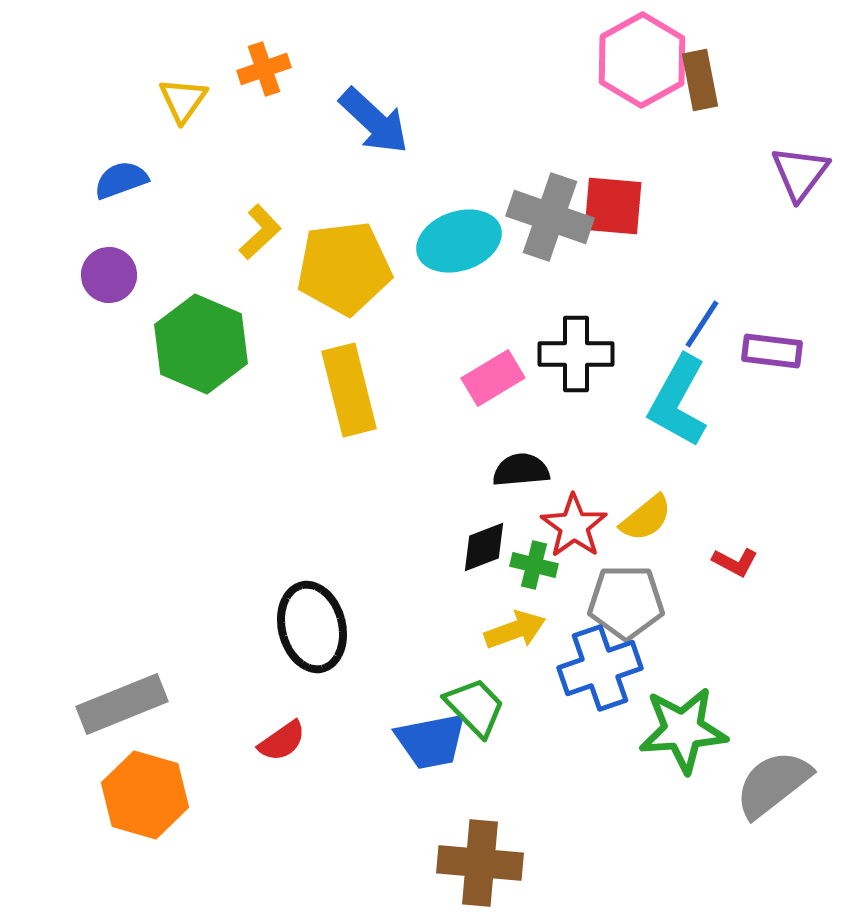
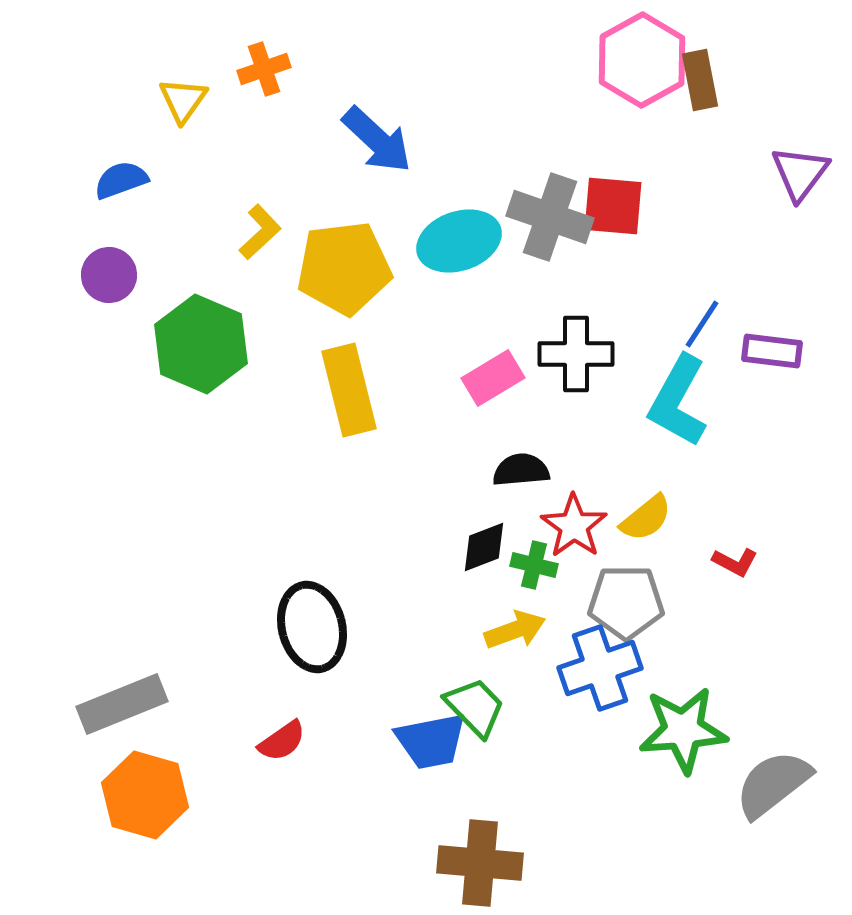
blue arrow: moved 3 px right, 19 px down
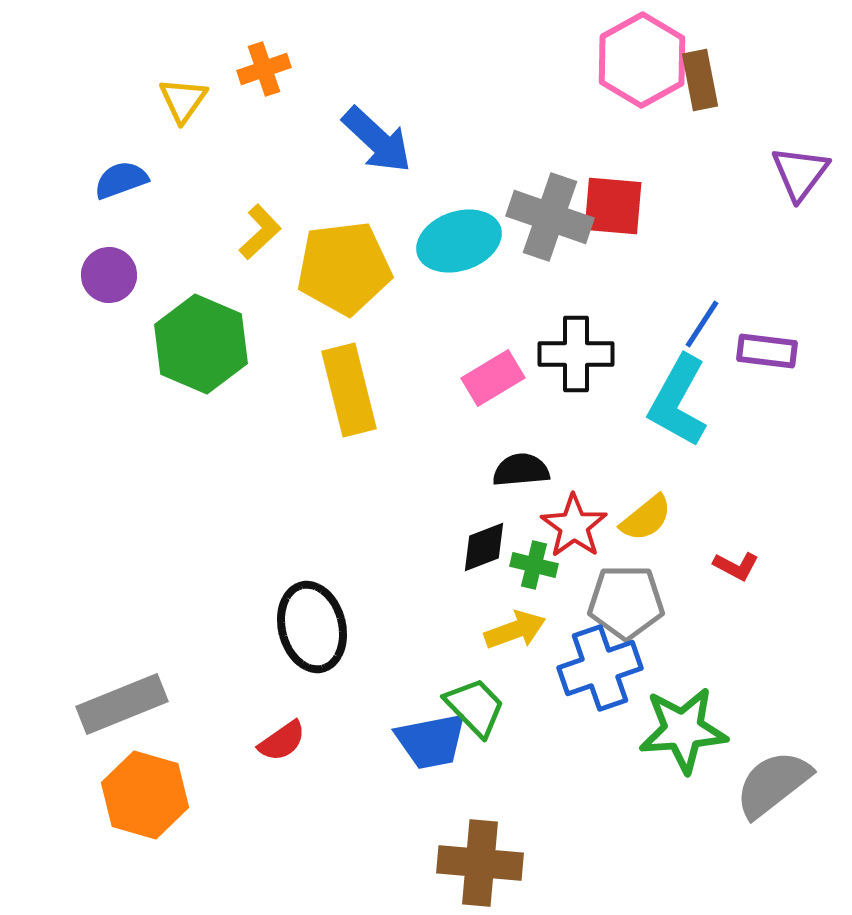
purple rectangle: moved 5 px left
red L-shape: moved 1 px right, 4 px down
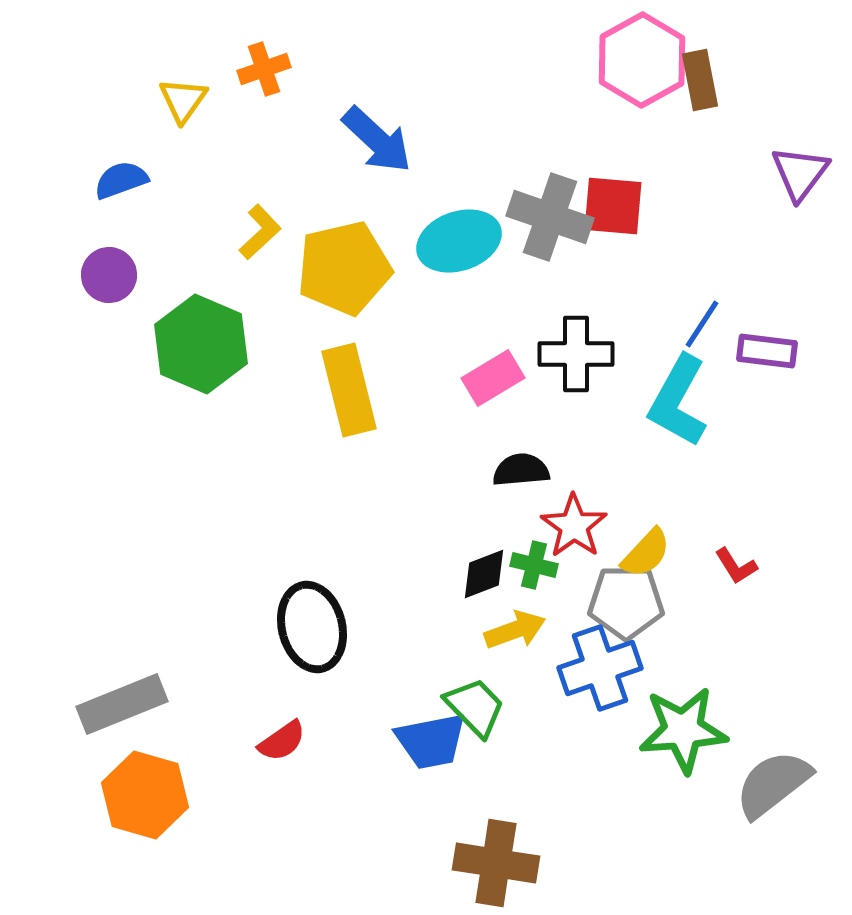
yellow pentagon: rotated 6 degrees counterclockwise
yellow semicircle: moved 35 px down; rotated 8 degrees counterclockwise
black diamond: moved 27 px down
red L-shape: rotated 30 degrees clockwise
brown cross: moved 16 px right; rotated 4 degrees clockwise
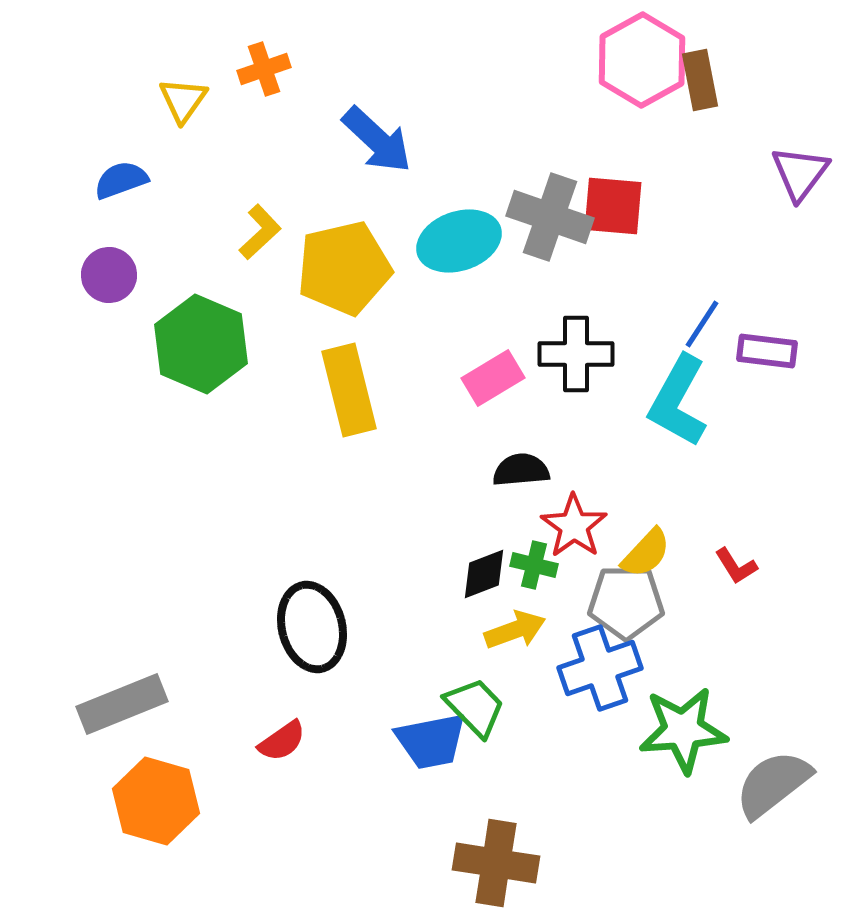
orange hexagon: moved 11 px right, 6 px down
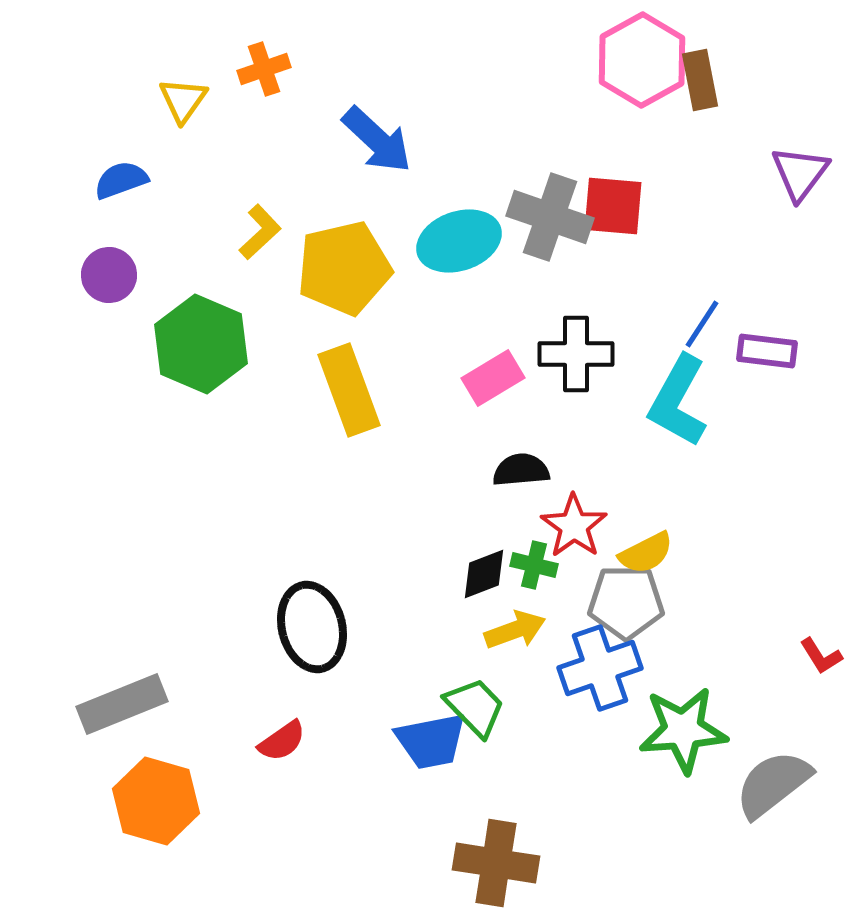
yellow rectangle: rotated 6 degrees counterclockwise
yellow semicircle: rotated 20 degrees clockwise
red L-shape: moved 85 px right, 90 px down
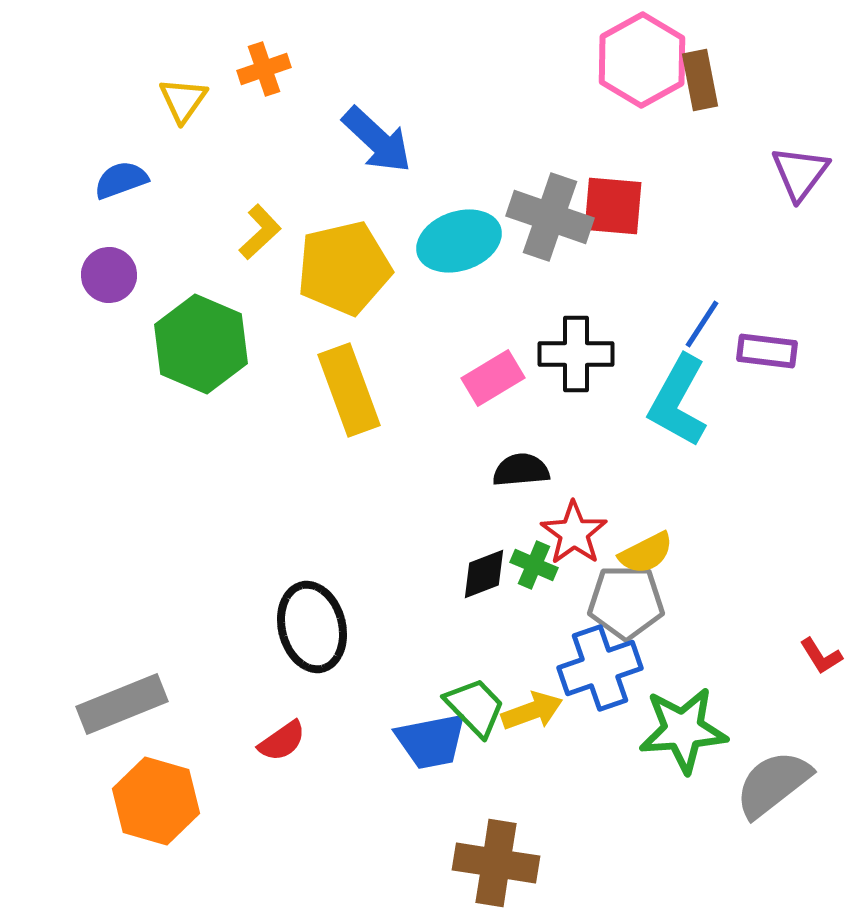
red star: moved 7 px down
green cross: rotated 9 degrees clockwise
yellow arrow: moved 17 px right, 81 px down
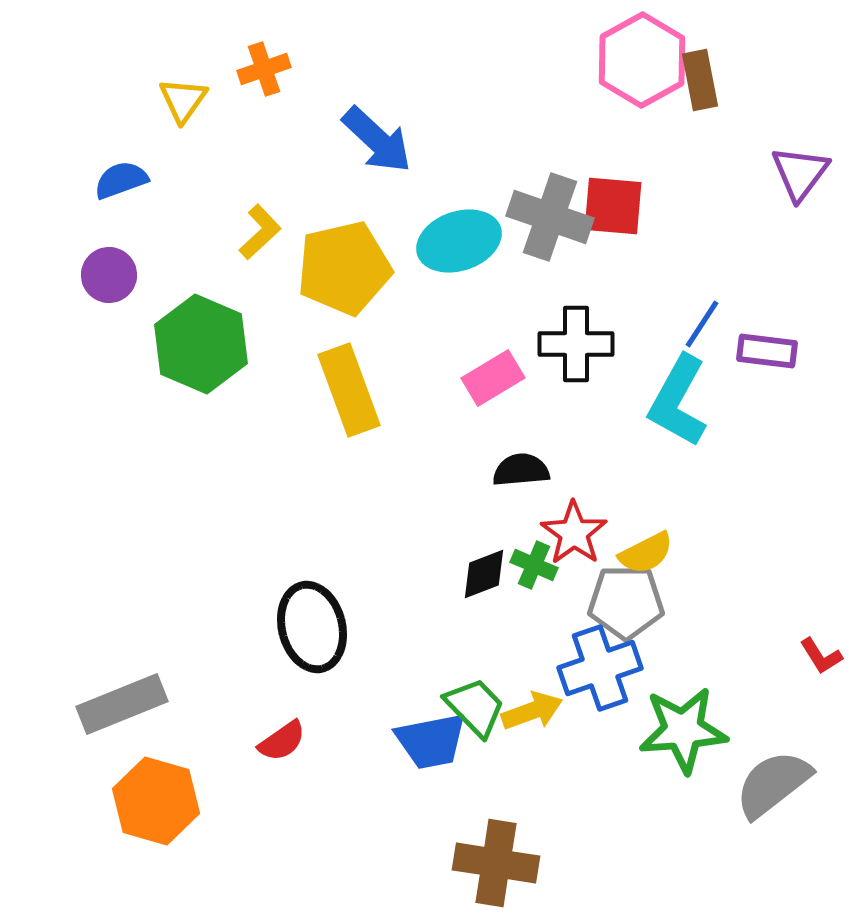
black cross: moved 10 px up
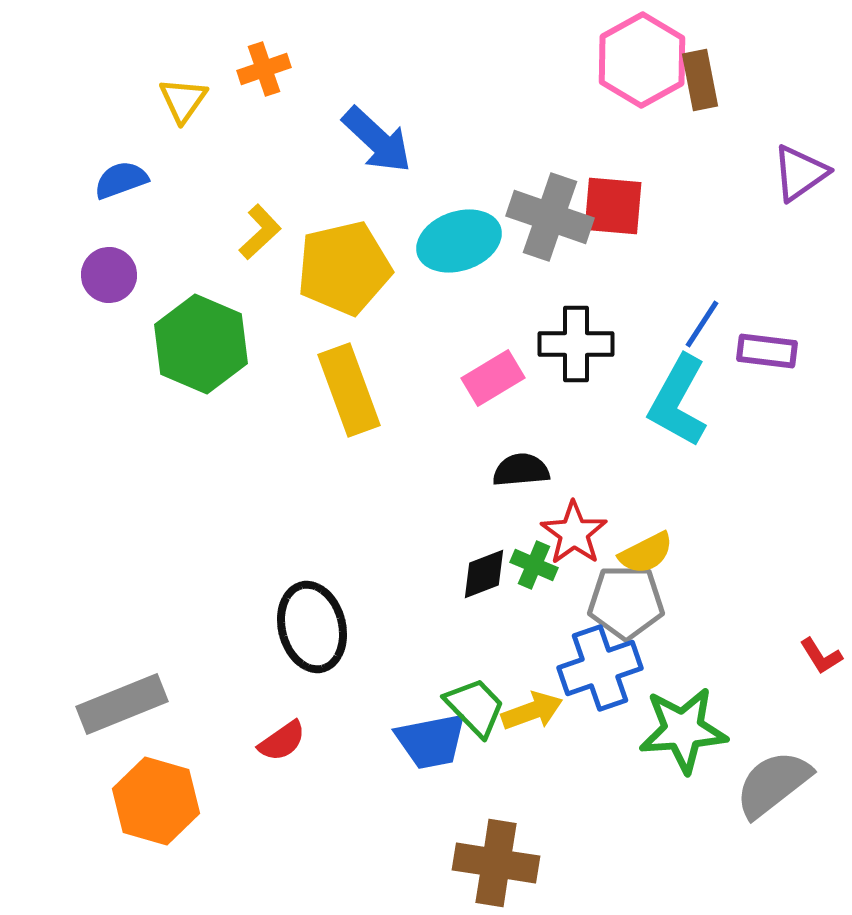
purple triangle: rotated 18 degrees clockwise
